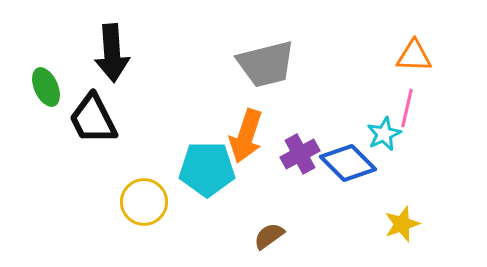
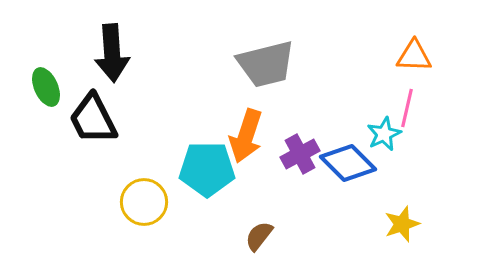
brown semicircle: moved 10 px left; rotated 16 degrees counterclockwise
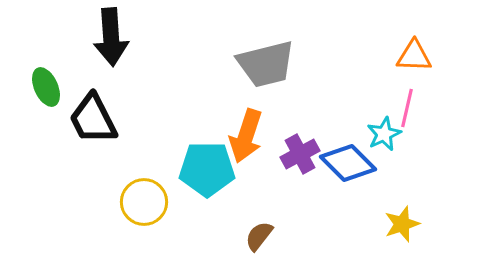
black arrow: moved 1 px left, 16 px up
